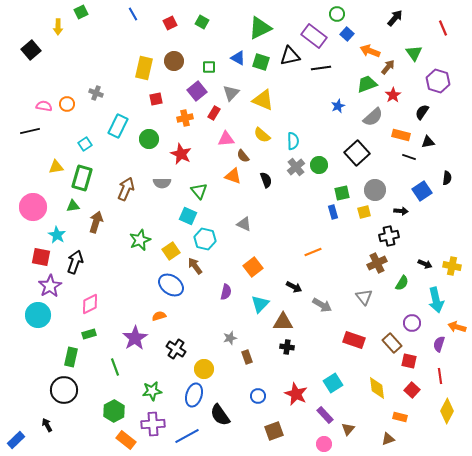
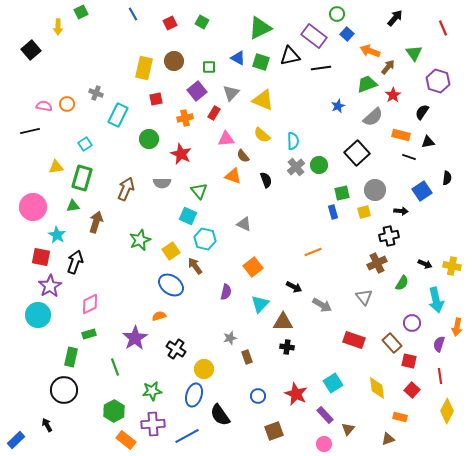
cyan rectangle at (118, 126): moved 11 px up
orange arrow at (457, 327): rotated 96 degrees counterclockwise
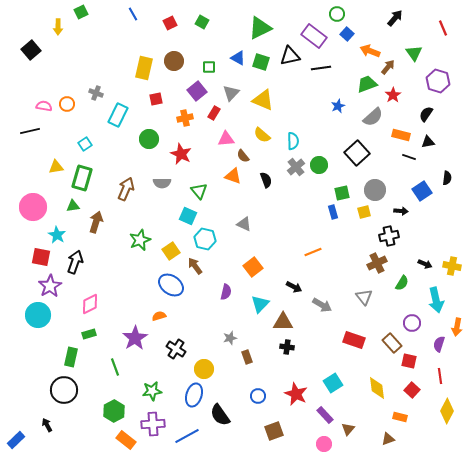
black semicircle at (422, 112): moved 4 px right, 2 px down
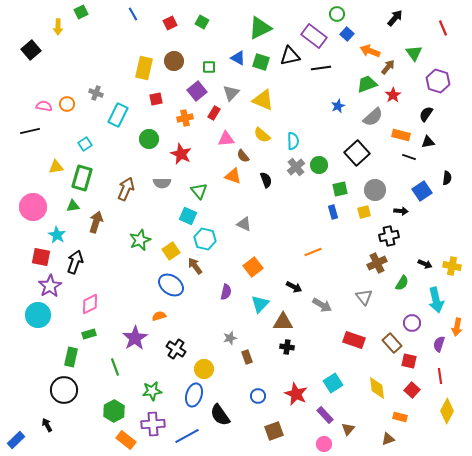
green square at (342, 193): moved 2 px left, 4 px up
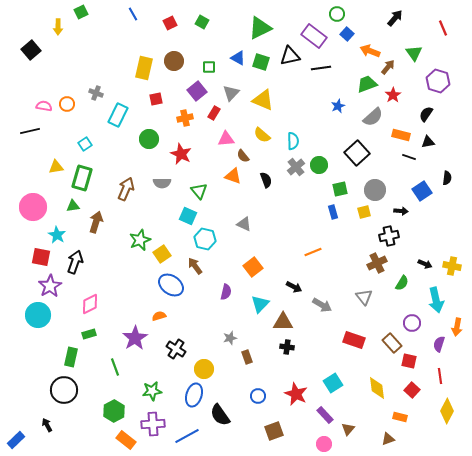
yellow square at (171, 251): moved 9 px left, 3 px down
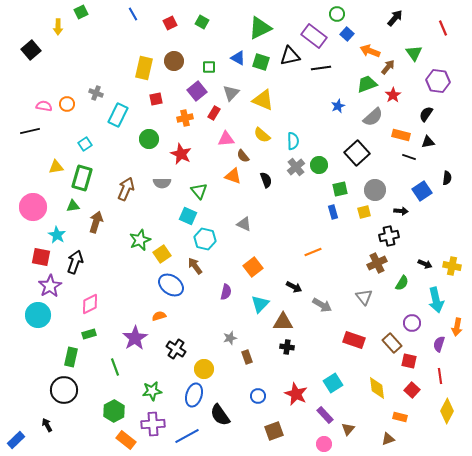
purple hexagon at (438, 81): rotated 10 degrees counterclockwise
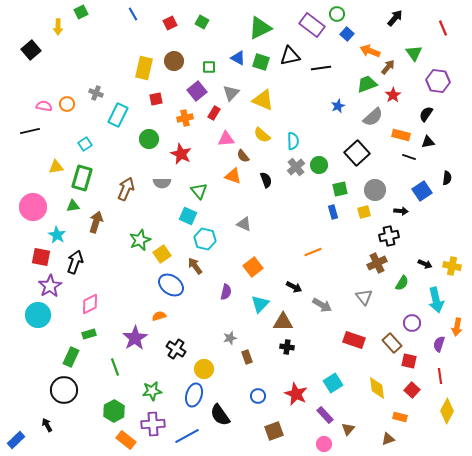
purple rectangle at (314, 36): moved 2 px left, 11 px up
green rectangle at (71, 357): rotated 12 degrees clockwise
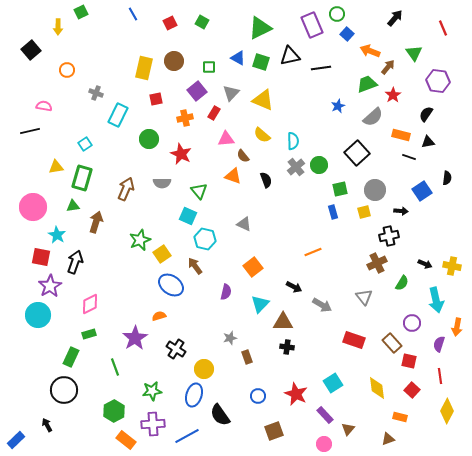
purple rectangle at (312, 25): rotated 30 degrees clockwise
orange circle at (67, 104): moved 34 px up
